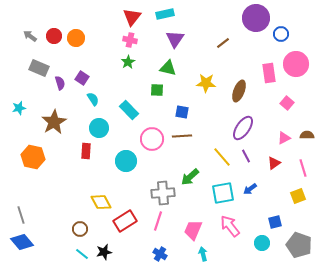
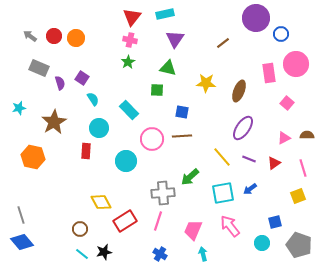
purple line at (246, 156): moved 3 px right, 3 px down; rotated 40 degrees counterclockwise
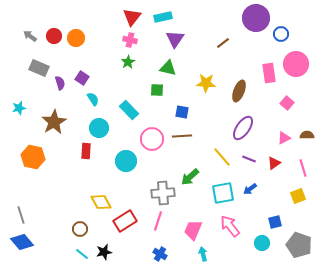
cyan rectangle at (165, 14): moved 2 px left, 3 px down
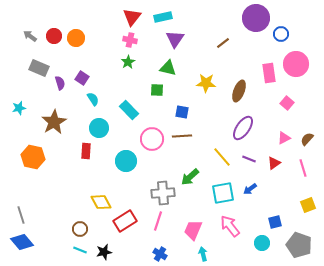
brown semicircle at (307, 135): moved 4 px down; rotated 48 degrees counterclockwise
yellow square at (298, 196): moved 10 px right, 9 px down
cyan line at (82, 254): moved 2 px left, 4 px up; rotated 16 degrees counterclockwise
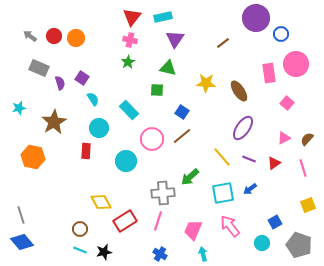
brown ellipse at (239, 91): rotated 55 degrees counterclockwise
blue square at (182, 112): rotated 24 degrees clockwise
brown line at (182, 136): rotated 36 degrees counterclockwise
blue square at (275, 222): rotated 16 degrees counterclockwise
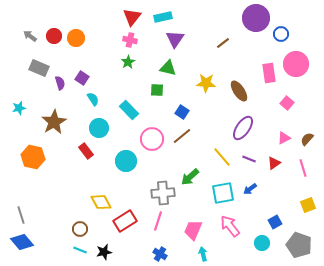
red rectangle at (86, 151): rotated 42 degrees counterclockwise
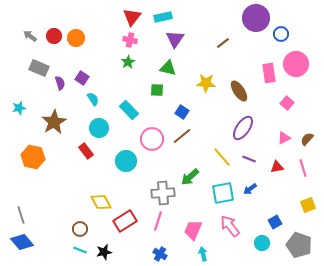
red triangle at (274, 163): moved 3 px right, 4 px down; rotated 24 degrees clockwise
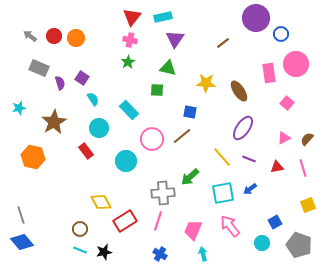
blue square at (182, 112): moved 8 px right; rotated 24 degrees counterclockwise
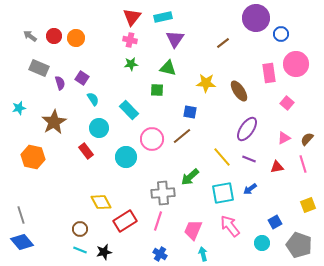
green star at (128, 62): moved 3 px right, 2 px down; rotated 24 degrees clockwise
purple ellipse at (243, 128): moved 4 px right, 1 px down
cyan circle at (126, 161): moved 4 px up
pink line at (303, 168): moved 4 px up
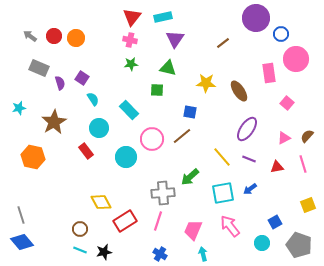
pink circle at (296, 64): moved 5 px up
brown semicircle at (307, 139): moved 3 px up
